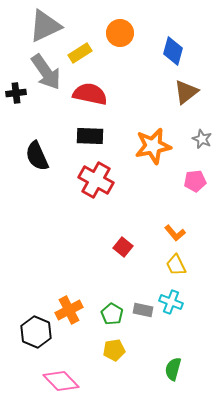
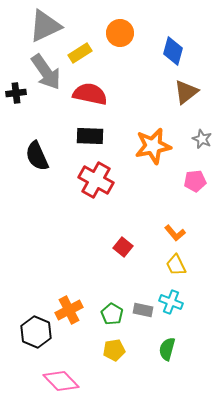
green semicircle: moved 6 px left, 20 px up
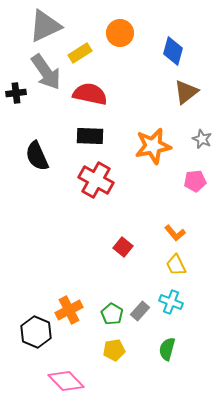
gray rectangle: moved 3 px left, 1 px down; rotated 60 degrees counterclockwise
pink diamond: moved 5 px right
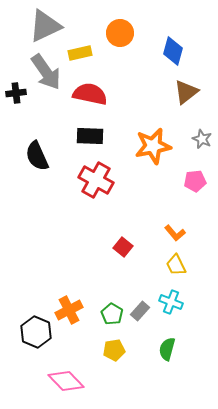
yellow rectangle: rotated 20 degrees clockwise
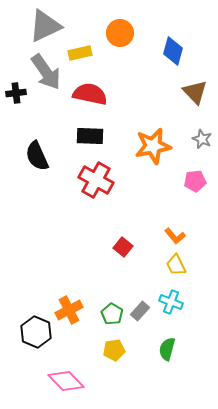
brown triangle: moved 9 px right; rotated 36 degrees counterclockwise
orange L-shape: moved 3 px down
